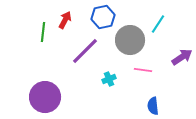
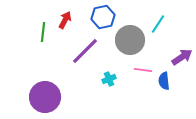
blue semicircle: moved 11 px right, 25 px up
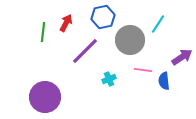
red arrow: moved 1 px right, 3 px down
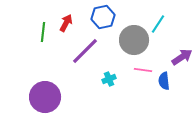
gray circle: moved 4 px right
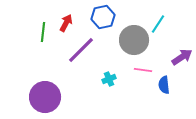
purple line: moved 4 px left, 1 px up
blue semicircle: moved 4 px down
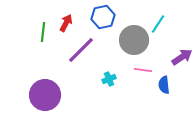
purple circle: moved 2 px up
